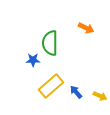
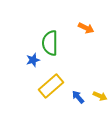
blue star: rotated 16 degrees counterclockwise
blue arrow: moved 2 px right, 5 px down
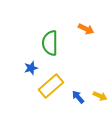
orange arrow: moved 1 px down
blue star: moved 2 px left, 8 px down
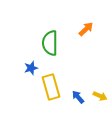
orange arrow: rotated 70 degrees counterclockwise
yellow rectangle: moved 1 px down; rotated 65 degrees counterclockwise
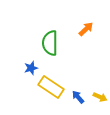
yellow rectangle: rotated 40 degrees counterclockwise
yellow arrow: moved 1 px down
